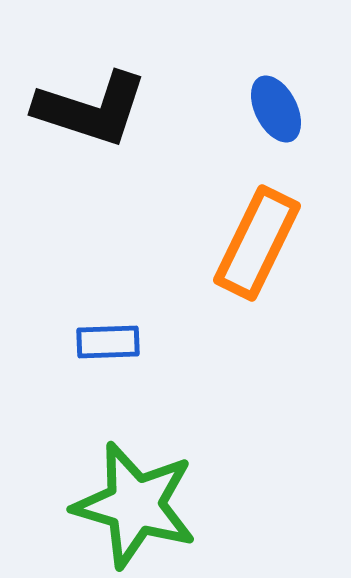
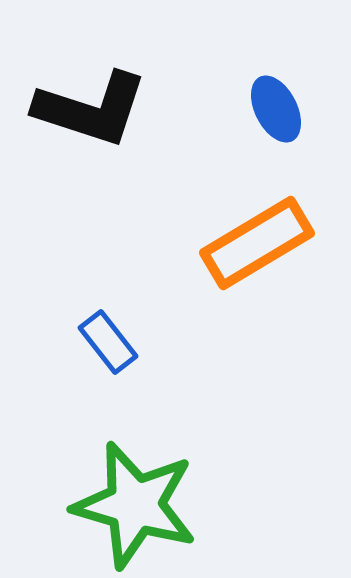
orange rectangle: rotated 33 degrees clockwise
blue rectangle: rotated 54 degrees clockwise
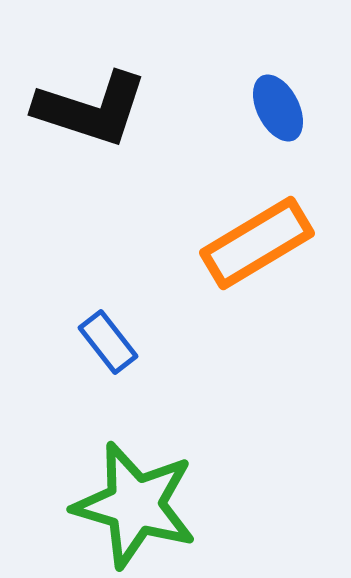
blue ellipse: moved 2 px right, 1 px up
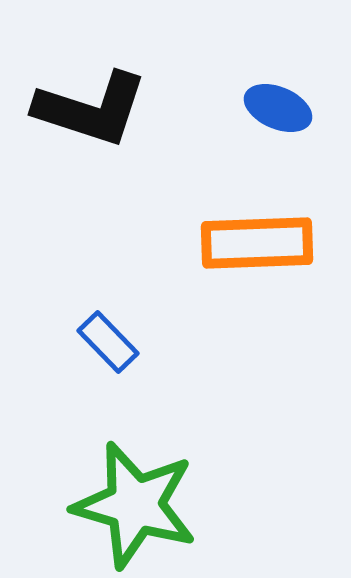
blue ellipse: rotated 40 degrees counterclockwise
orange rectangle: rotated 29 degrees clockwise
blue rectangle: rotated 6 degrees counterclockwise
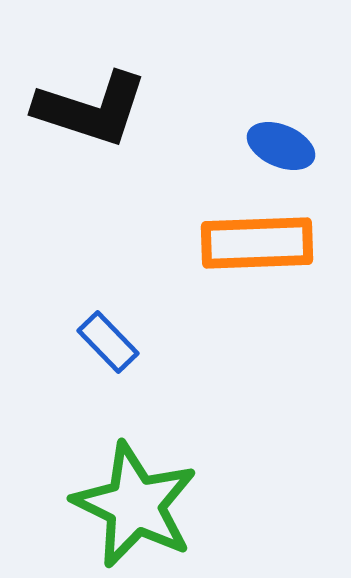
blue ellipse: moved 3 px right, 38 px down
green star: rotated 10 degrees clockwise
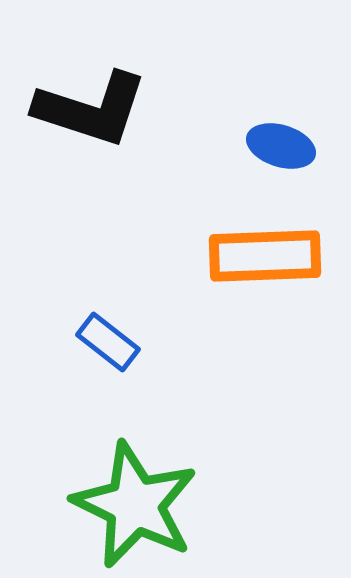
blue ellipse: rotated 6 degrees counterclockwise
orange rectangle: moved 8 px right, 13 px down
blue rectangle: rotated 8 degrees counterclockwise
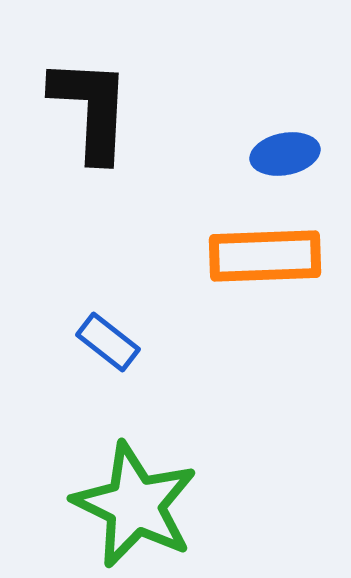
black L-shape: rotated 105 degrees counterclockwise
blue ellipse: moved 4 px right, 8 px down; rotated 28 degrees counterclockwise
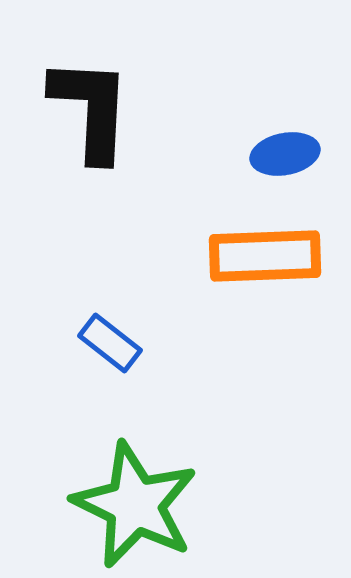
blue rectangle: moved 2 px right, 1 px down
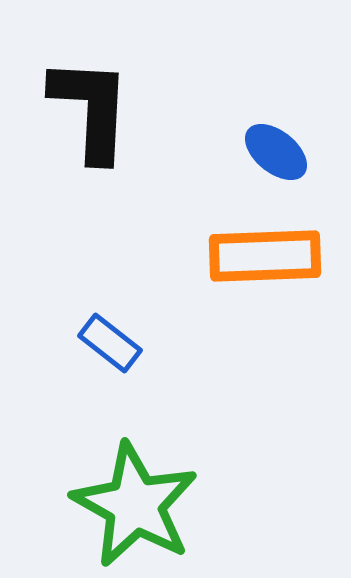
blue ellipse: moved 9 px left, 2 px up; rotated 50 degrees clockwise
green star: rotated 3 degrees clockwise
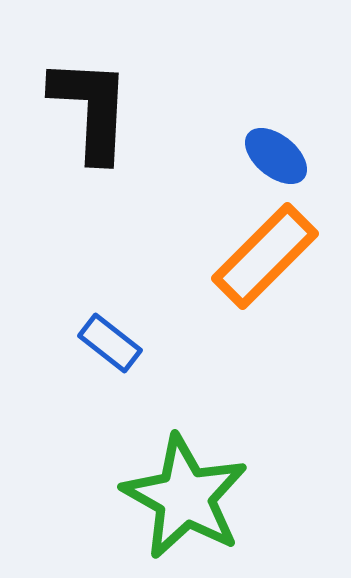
blue ellipse: moved 4 px down
orange rectangle: rotated 43 degrees counterclockwise
green star: moved 50 px right, 8 px up
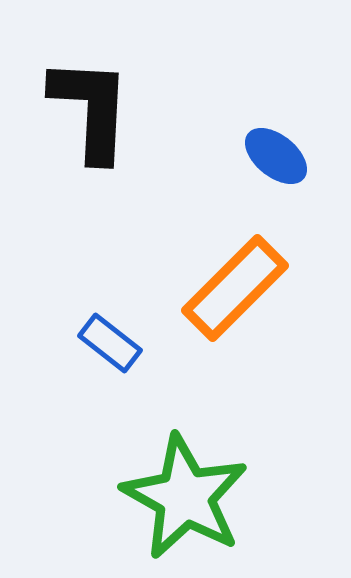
orange rectangle: moved 30 px left, 32 px down
